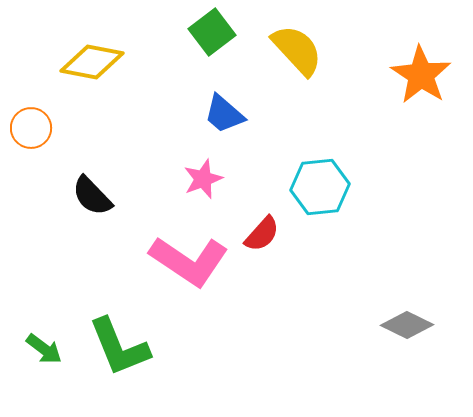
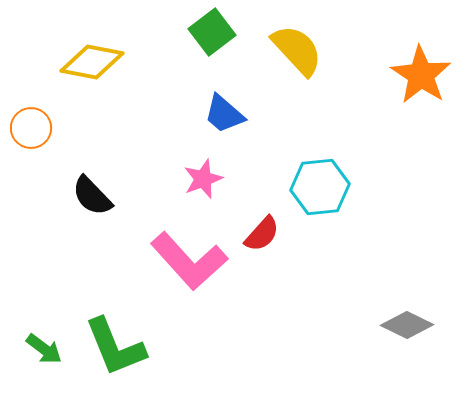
pink L-shape: rotated 14 degrees clockwise
green L-shape: moved 4 px left
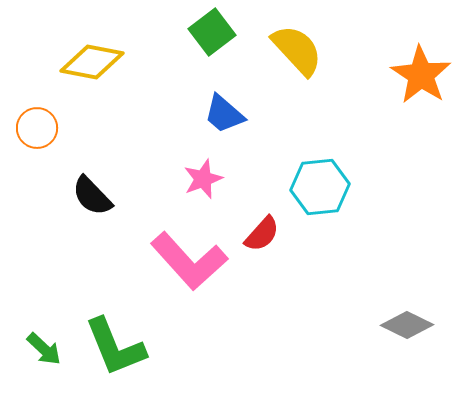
orange circle: moved 6 px right
green arrow: rotated 6 degrees clockwise
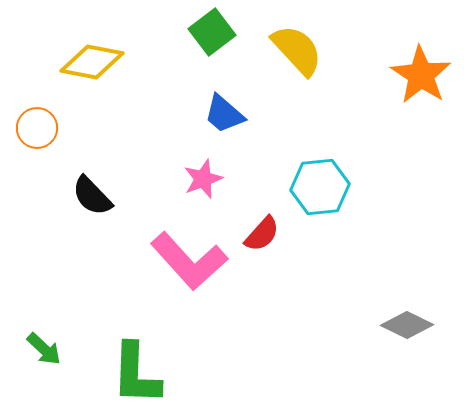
green L-shape: moved 21 px right, 27 px down; rotated 24 degrees clockwise
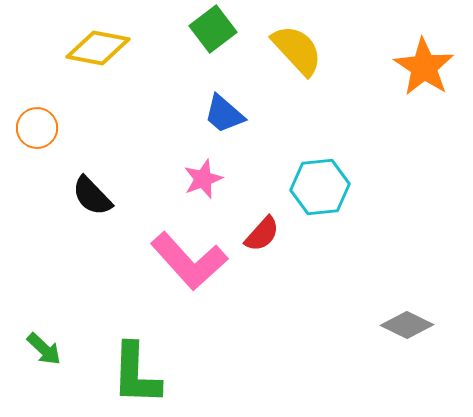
green square: moved 1 px right, 3 px up
yellow diamond: moved 6 px right, 14 px up
orange star: moved 3 px right, 8 px up
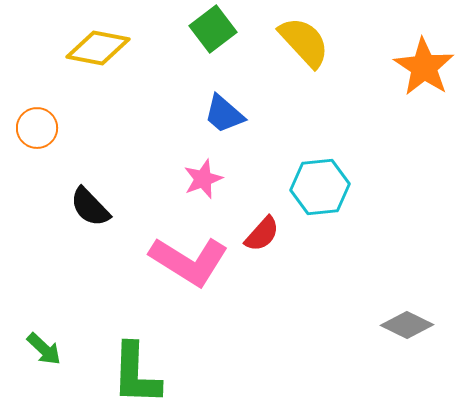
yellow semicircle: moved 7 px right, 8 px up
black semicircle: moved 2 px left, 11 px down
pink L-shape: rotated 16 degrees counterclockwise
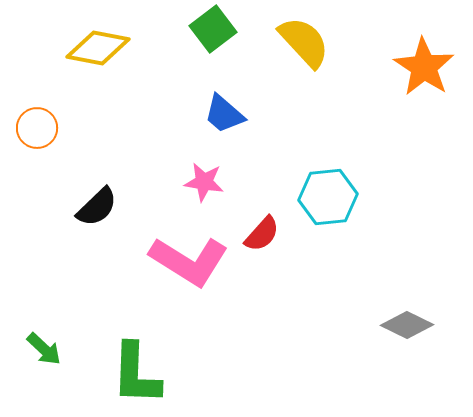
pink star: moved 1 px right, 3 px down; rotated 30 degrees clockwise
cyan hexagon: moved 8 px right, 10 px down
black semicircle: moved 7 px right; rotated 90 degrees counterclockwise
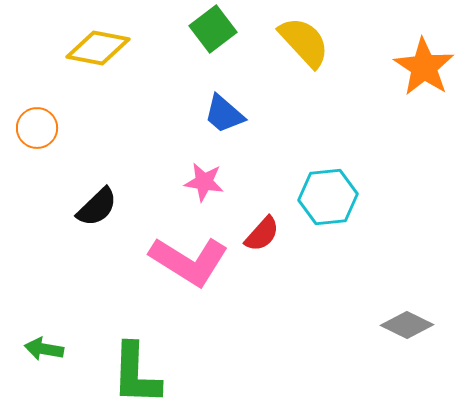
green arrow: rotated 147 degrees clockwise
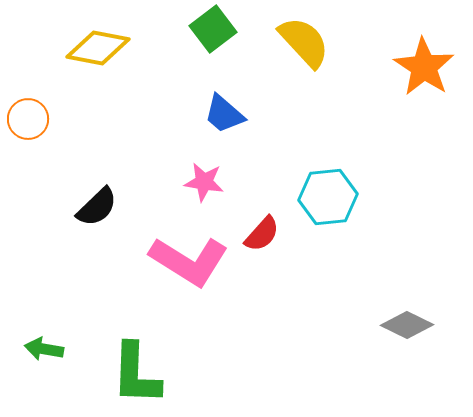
orange circle: moved 9 px left, 9 px up
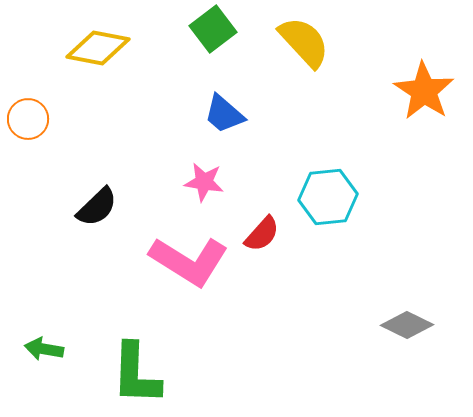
orange star: moved 24 px down
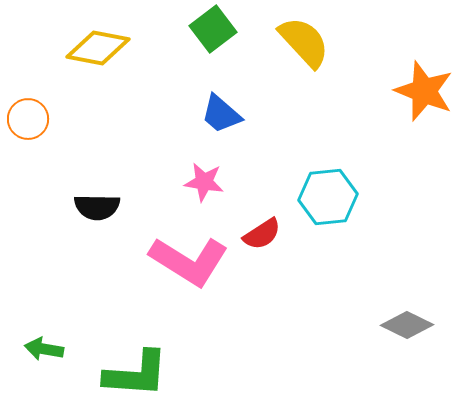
orange star: rotated 12 degrees counterclockwise
blue trapezoid: moved 3 px left
black semicircle: rotated 45 degrees clockwise
red semicircle: rotated 15 degrees clockwise
green L-shape: rotated 88 degrees counterclockwise
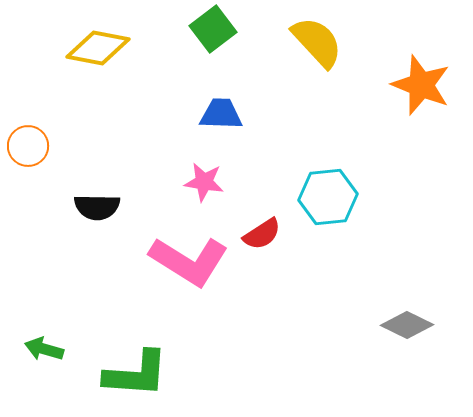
yellow semicircle: moved 13 px right
orange star: moved 3 px left, 6 px up
blue trapezoid: rotated 141 degrees clockwise
orange circle: moved 27 px down
green arrow: rotated 6 degrees clockwise
